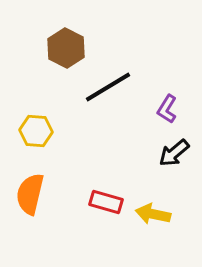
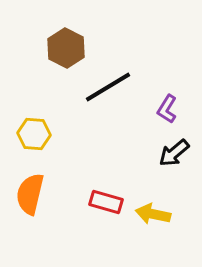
yellow hexagon: moved 2 px left, 3 px down
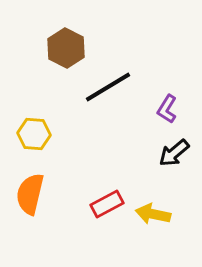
red rectangle: moved 1 px right, 2 px down; rotated 44 degrees counterclockwise
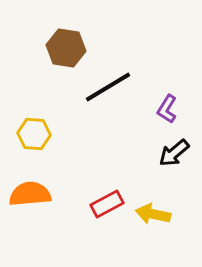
brown hexagon: rotated 18 degrees counterclockwise
orange semicircle: rotated 72 degrees clockwise
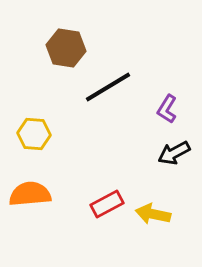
black arrow: rotated 12 degrees clockwise
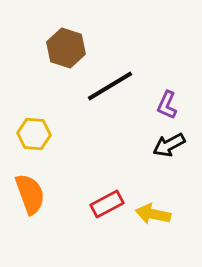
brown hexagon: rotated 9 degrees clockwise
black line: moved 2 px right, 1 px up
purple L-shape: moved 4 px up; rotated 8 degrees counterclockwise
black arrow: moved 5 px left, 8 px up
orange semicircle: rotated 75 degrees clockwise
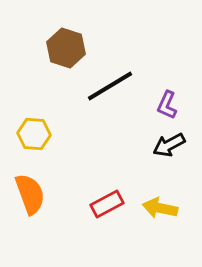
yellow arrow: moved 7 px right, 6 px up
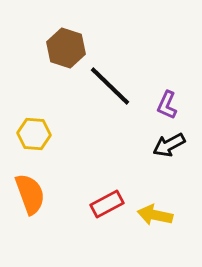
black line: rotated 75 degrees clockwise
yellow arrow: moved 5 px left, 7 px down
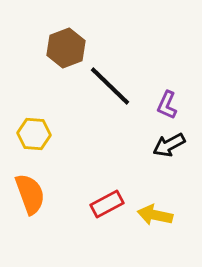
brown hexagon: rotated 21 degrees clockwise
